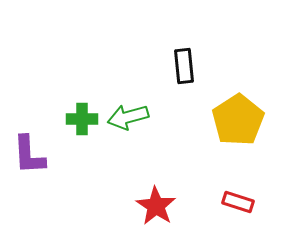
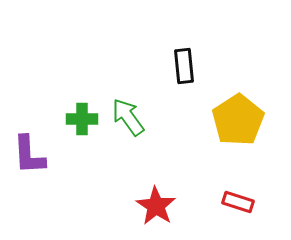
green arrow: rotated 69 degrees clockwise
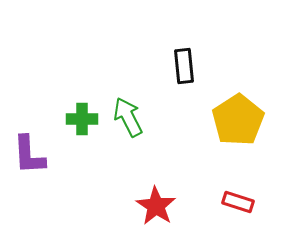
green arrow: rotated 9 degrees clockwise
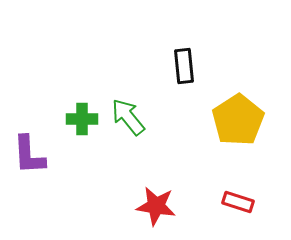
green arrow: rotated 12 degrees counterclockwise
red star: rotated 24 degrees counterclockwise
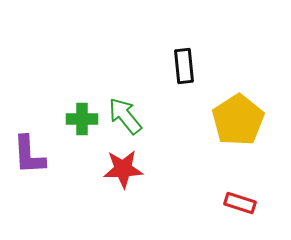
green arrow: moved 3 px left, 1 px up
red rectangle: moved 2 px right, 1 px down
red star: moved 33 px left, 37 px up; rotated 12 degrees counterclockwise
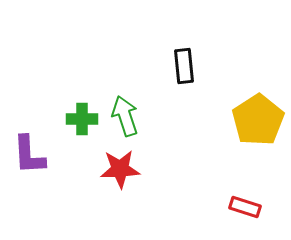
green arrow: rotated 21 degrees clockwise
yellow pentagon: moved 20 px right
red star: moved 3 px left
red rectangle: moved 5 px right, 4 px down
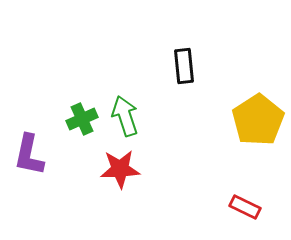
green cross: rotated 24 degrees counterclockwise
purple L-shape: rotated 15 degrees clockwise
red rectangle: rotated 8 degrees clockwise
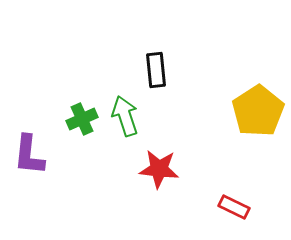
black rectangle: moved 28 px left, 4 px down
yellow pentagon: moved 9 px up
purple L-shape: rotated 6 degrees counterclockwise
red star: moved 39 px right; rotated 9 degrees clockwise
red rectangle: moved 11 px left
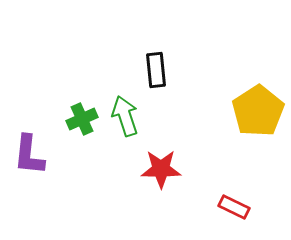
red star: moved 2 px right; rotated 6 degrees counterclockwise
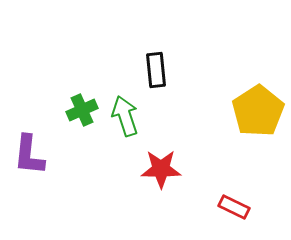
green cross: moved 9 px up
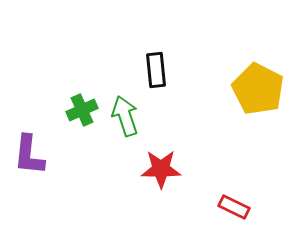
yellow pentagon: moved 22 px up; rotated 12 degrees counterclockwise
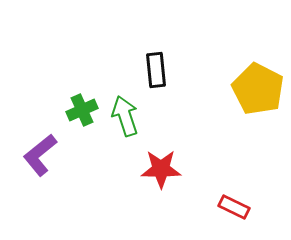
purple L-shape: moved 11 px right; rotated 45 degrees clockwise
